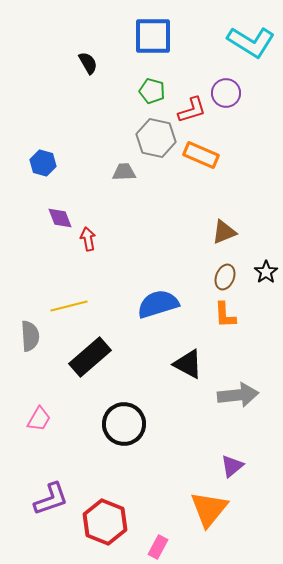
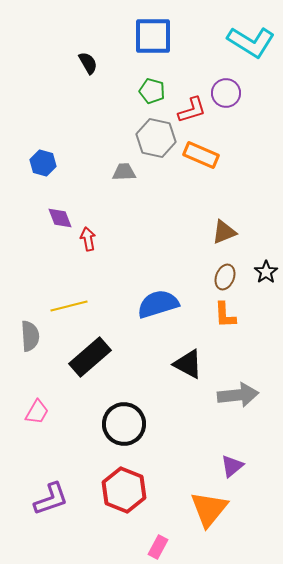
pink trapezoid: moved 2 px left, 7 px up
red hexagon: moved 19 px right, 32 px up
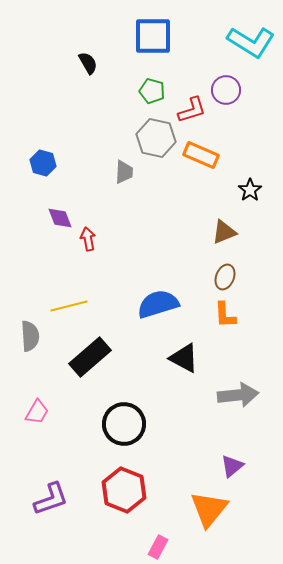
purple circle: moved 3 px up
gray trapezoid: rotated 95 degrees clockwise
black star: moved 16 px left, 82 px up
black triangle: moved 4 px left, 6 px up
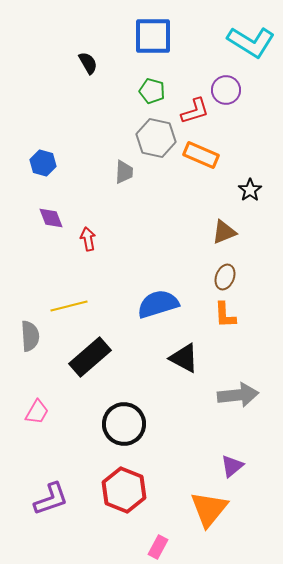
red L-shape: moved 3 px right, 1 px down
purple diamond: moved 9 px left
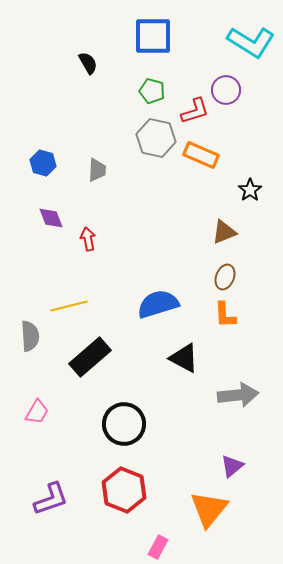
gray trapezoid: moved 27 px left, 2 px up
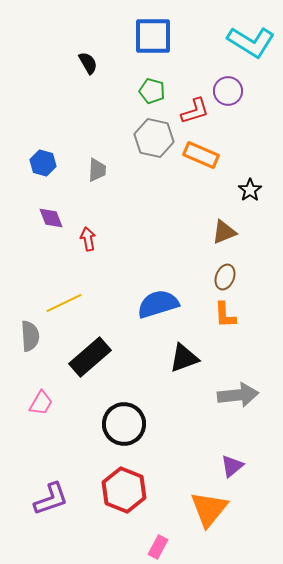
purple circle: moved 2 px right, 1 px down
gray hexagon: moved 2 px left
yellow line: moved 5 px left, 3 px up; rotated 12 degrees counterclockwise
black triangle: rotated 48 degrees counterclockwise
pink trapezoid: moved 4 px right, 9 px up
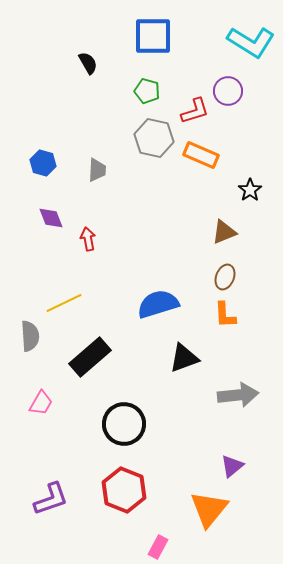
green pentagon: moved 5 px left
